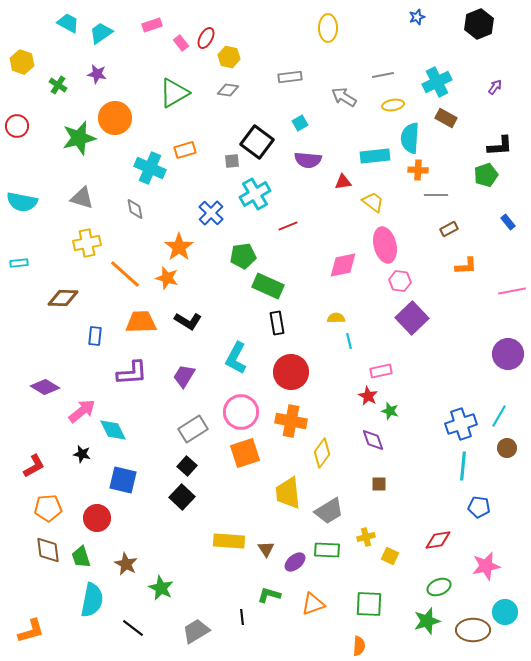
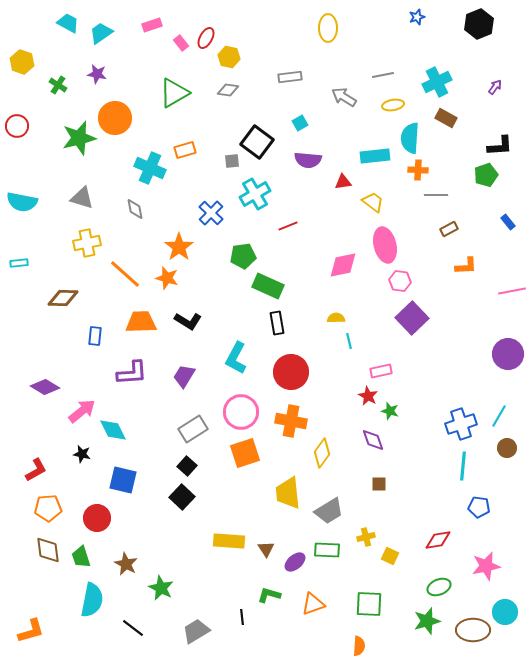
red L-shape at (34, 466): moved 2 px right, 4 px down
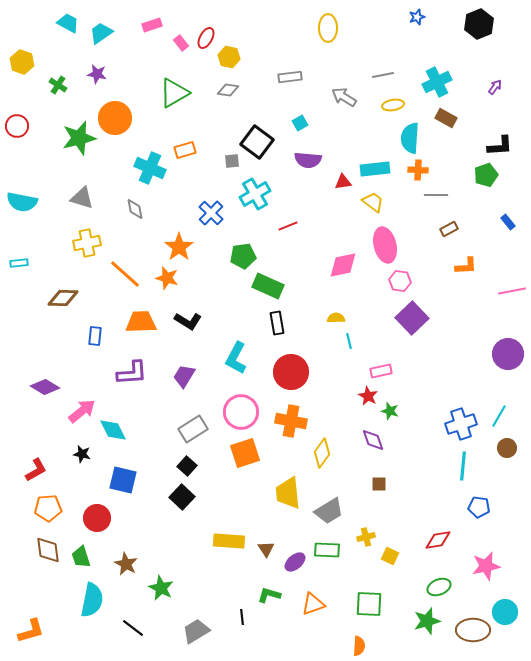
cyan rectangle at (375, 156): moved 13 px down
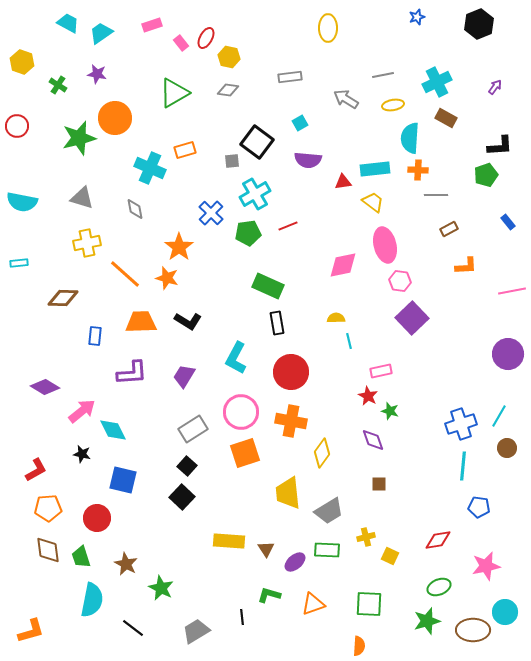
gray arrow at (344, 97): moved 2 px right, 2 px down
green pentagon at (243, 256): moved 5 px right, 23 px up
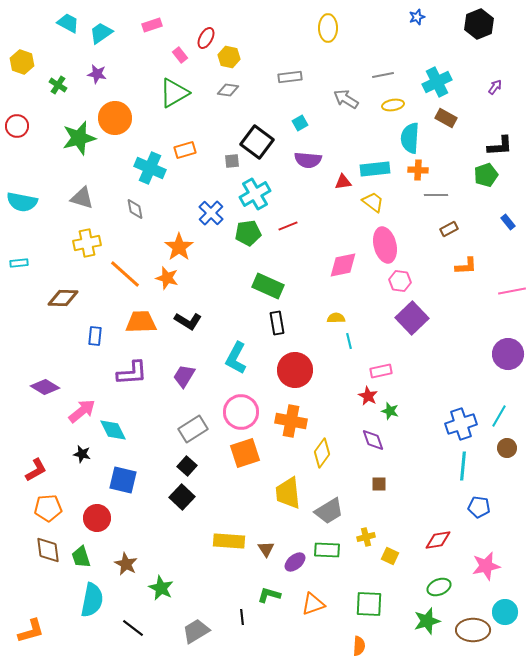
pink rectangle at (181, 43): moved 1 px left, 12 px down
red circle at (291, 372): moved 4 px right, 2 px up
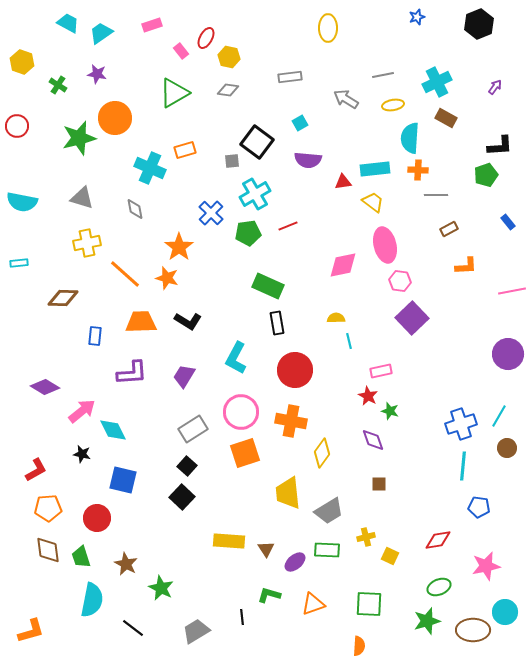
pink rectangle at (180, 55): moved 1 px right, 4 px up
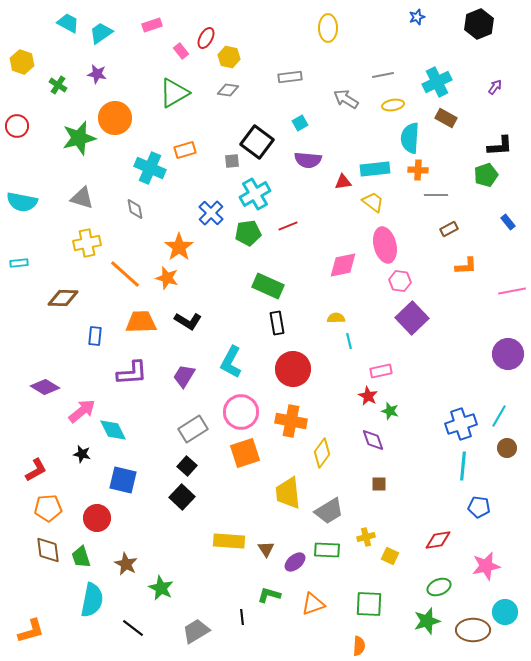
cyan L-shape at (236, 358): moved 5 px left, 4 px down
red circle at (295, 370): moved 2 px left, 1 px up
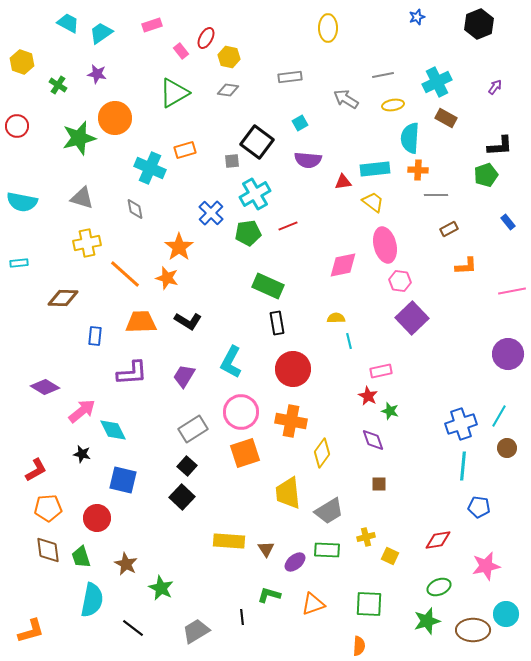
cyan circle at (505, 612): moved 1 px right, 2 px down
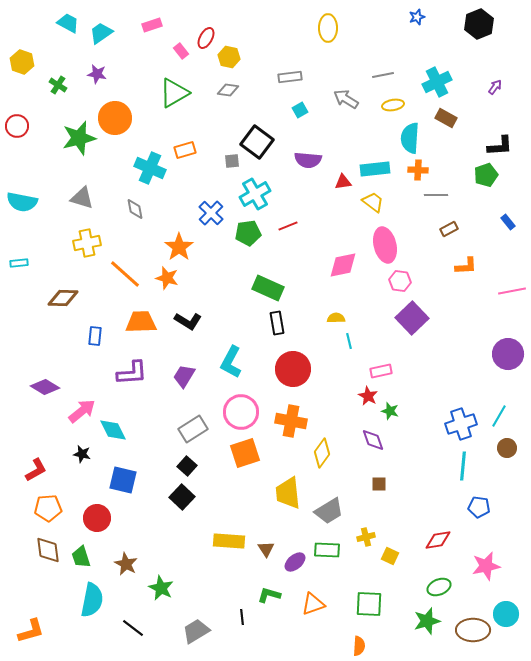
cyan square at (300, 123): moved 13 px up
green rectangle at (268, 286): moved 2 px down
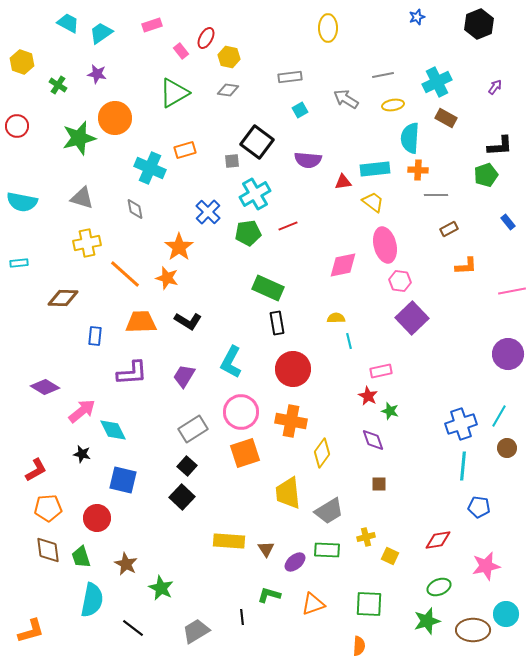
blue cross at (211, 213): moved 3 px left, 1 px up
